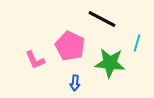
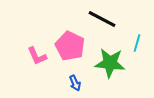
pink L-shape: moved 2 px right, 4 px up
blue arrow: rotated 28 degrees counterclockwise
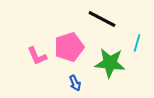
pink pentagon: moved 1 px left, 1 px down; rotated 28 degrees clockwise
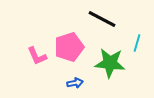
blue arrow: rotated 77 degrees counterclockwise
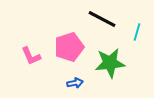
cyan line: moved 11 px up
pink L-shape: moved 6 px left
green star: rotated 12 degrees counterclockwise
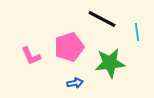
cyan line: rotated 24 degrees counterclockwise
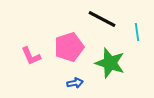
green star: rotated 24 degrees clockwise
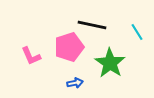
black line: moved 10 px left, 6 px down; rotated 16 degrees counterclockwise
cyan line: rotated 24 degrees counterclockwise
green star: rotated 16 degrees clockwise
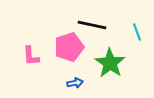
cyan line: rotated 12 degrees clockwise
pink L-shape: rotated 20 degrees clockwise
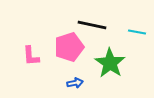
cyan line: rotated 60 degrees counterclockwise
